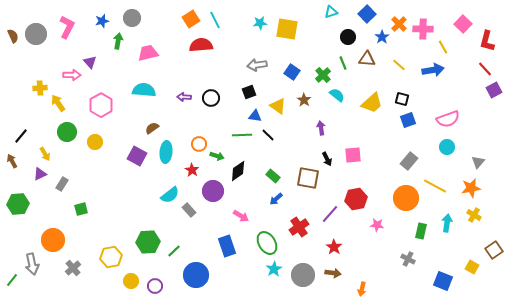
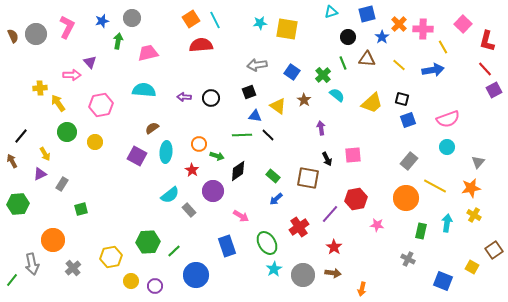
blue square at (367, 14): rotated 30 degrees clockwise
pink hexagon at (101, 105): rotated 20 degrees clockwise
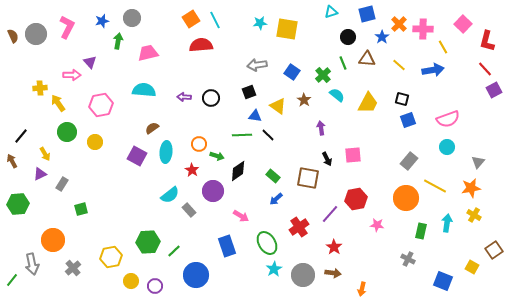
yellow trapezoid at (372, 103): moved 4 px left; rotated 20 degrees counterclockwise
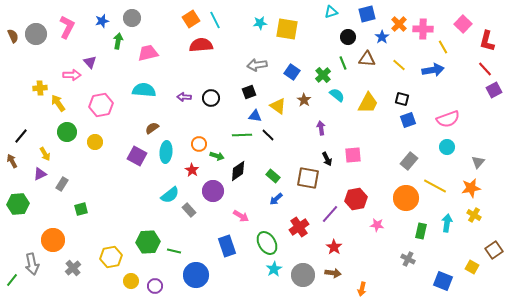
green line at (174, 251): rotated 56 degrees clockwise
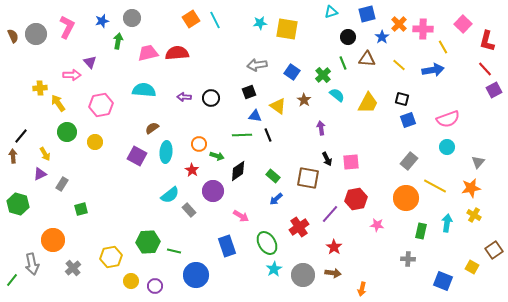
red semicircle at (201, 45): moved 24 px left, 8 px down
black line at (268, 135): rotated 24 degrees clockwise
pink square at (353, 155): moved 2 px left, 7 px down
brown arrow at (12, 161): moved 1 px right, 5 px up; rotated 24 degrees clockwise
green hexagon at (18, 204): rotated 20 degrees clockwise
gray cross at (408, 259): rotated 24 degrees counterclockwise
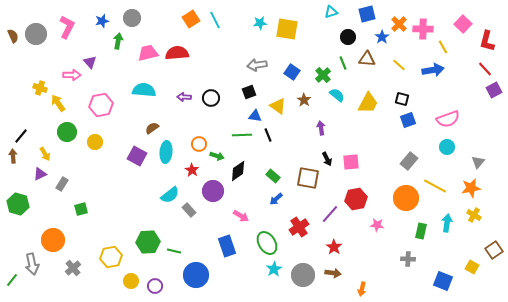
yellow cross at (40, 88): rotated 24 degrees clockwise
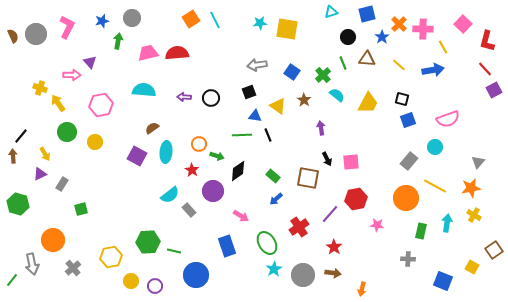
cyan circle at (447, 147): moved 12 px left
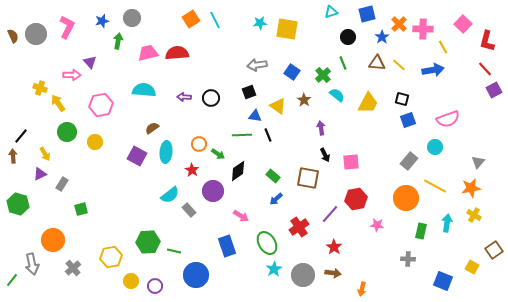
brown triangle at (367, 59): moved 10 px right, 4 px down
green arrow at (217, 156): moved 1 px right, 2 px up; rotated 16 degrees clockwise
black arrow at (327, 159): moved 2 px left, 4 px up
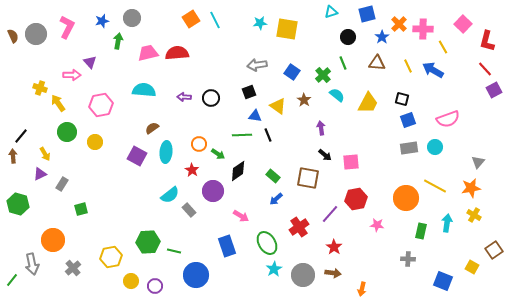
yellow line at (399, 65): moved 9 px right, 1 px down; rotated 24 degrees clockwise
blue arrow at (433, 70): rotated 140 degrees counterclockwise
black arrow at (325, 155): rotated 24 degrees counterclockwise
gray rectangle at (409, 161): moved 13 px up; rotated 42 degrees clockwise
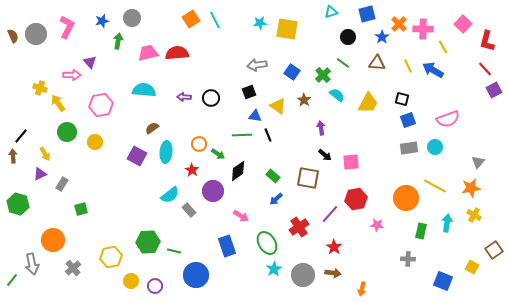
green line at (343, 63): rotated 32 degrees counterclockwise
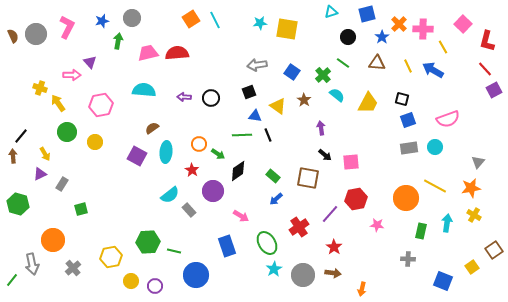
yellow square at (472, 267): rotated 24 degrees clockwise
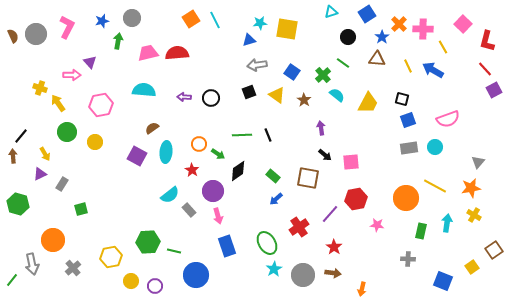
blue square at (367, 14): rotated 18 degrees counterclockwise
brown triangle at (377, 63): moved 4 px up
yellow triangle at (278, 106): moved 1 px left, 11 px up
blue triangle at (255, 116): moved 6 px left, 76 px up; rotated 24 degrees counterclockwise
pink arrow at (241, 216): moved 23 px left; rotated 42 degrees clockwise
